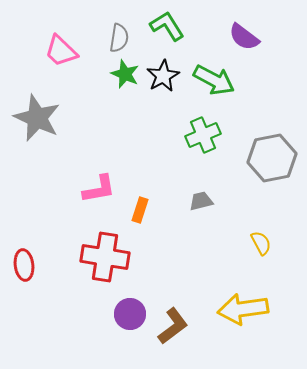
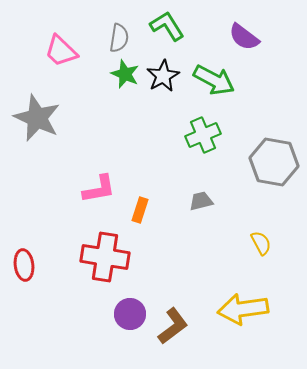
gray hexagon: moved 2 px right, 4 px down; rotated 21 degrees clockwise
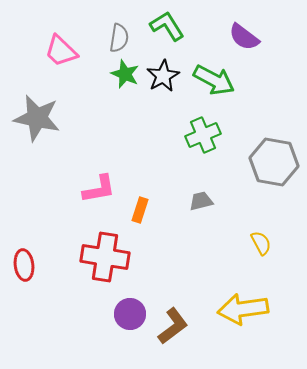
gray star: rotated 12 degrees counterclockwise
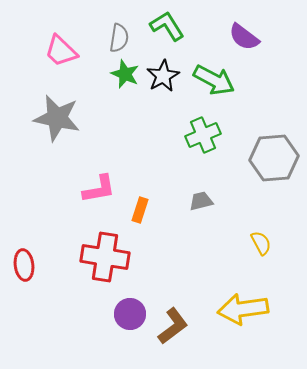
gray star: moved 20 px right
gray hexagon: moved 4 px up; rotated 15 degrees counterclockwise
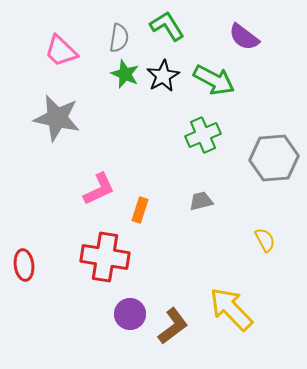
pink L-shape: rotated 15 degrees counterclockwise
yellow semicircle: moved 4 px right, 3 px up
yellow arrow: moved 12 px left; rotated 54 degrees clockwise
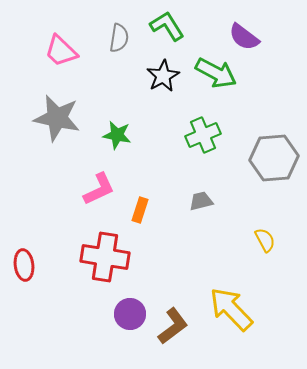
green star: moved 8 px left, 61 px down; rotated 12 degrees counterclockwise
green arrow: moved 2 px right, 7 px up
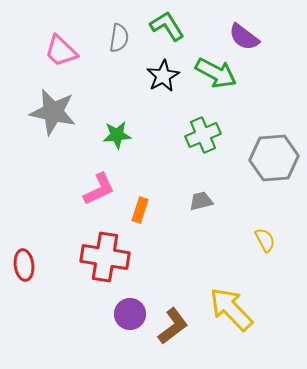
gray star: moved 4 px left, 6 px up
green star: rotated 16 degrees counterclockwise
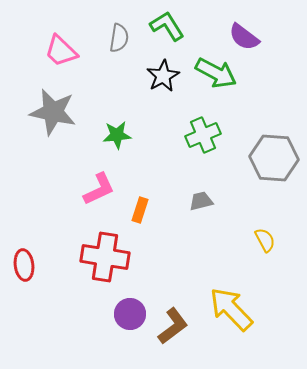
gray hexagon: rotated 9 degrees clockwise
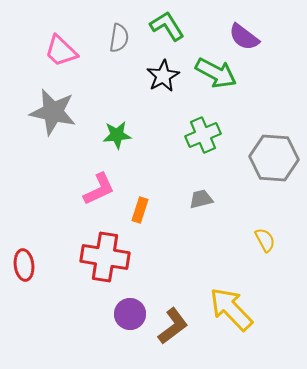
gray trapezoid: moved 2 px up
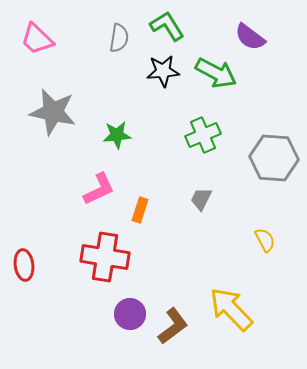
purple semicircle: moved 6 px right
pink trapezoid: moved 24 px left, 12 px up
black star: moved 5 px up; rotated 24 degrees clockwise
gray trapezoid: rotated 50 degrees counterclockwise
